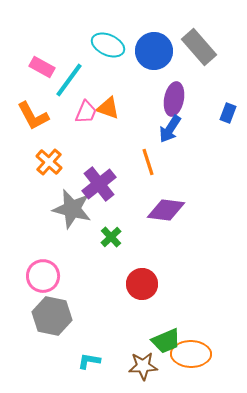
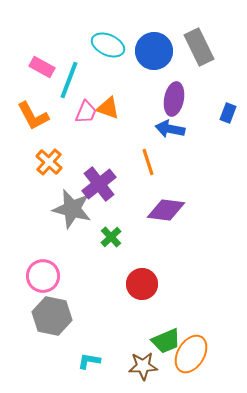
gray rectangle: rotated 15 degrees clockwise
cyan line: rotated 15 degrees counterclockwise
blue arrow: rotated 68 degrees clockwise
orange ellipse: rotated 60 degrees counterclockwise
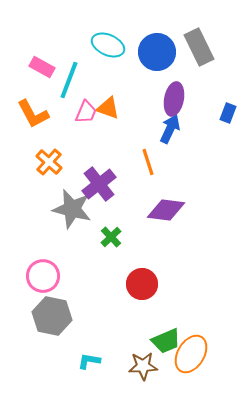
blue circle: moved 3 px right, 1 px down
orange L-shape: moved 2 px up
blue arrow: rotated 104 degrees clockwise
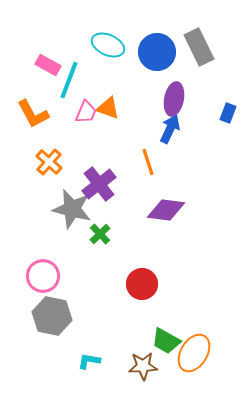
pink rectangle: moved 6 px right, 2 px up
green cross: moved 11 px left, 3 px up
green trapezoid: rotated 52 degrees clockwise
orange ellipse: moved 3 px right, 1 px up
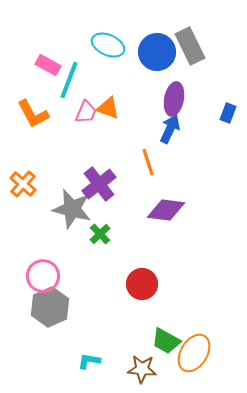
gray rectangle: moved 9 px left, 1 px up
orange cross: moved 26 px left, 22 px down
gray hexagon: moved 2 px left, 9 px up; rotated 24 degrees clockwise
brown star: moved 1 px left, 3 px down; rotated 8 degrees clockwise
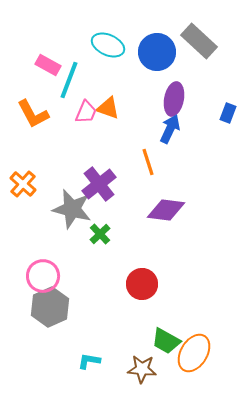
gray rectangle: moved 9 px right, 5 px up; rotated 21 degrees counterclockwise
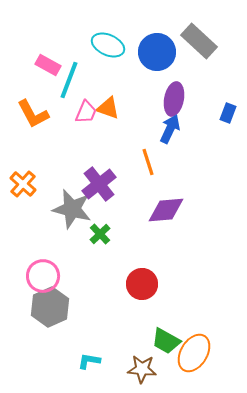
purple diamond: rotated 12 degrees counterclockwise
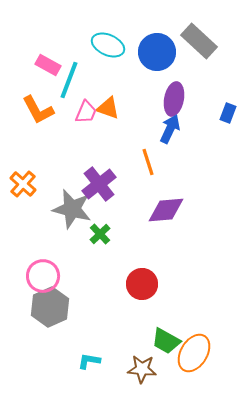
orange L-shape: moved 5 px right, 4 px up
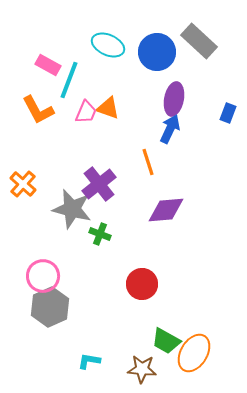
green cross: rotated 25 degrees counterclockwise
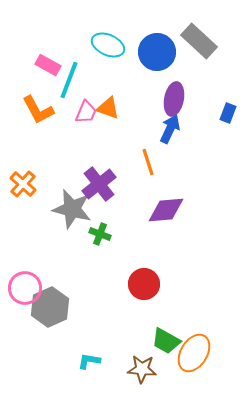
pink circle: moved 18 px left, 12 px down
red circle: moved 2 px right
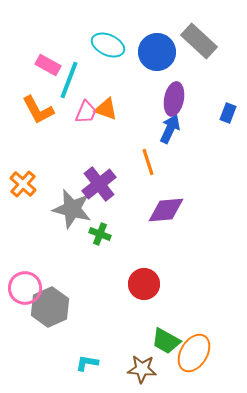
orange triangle: moved 2 px left, 1 px down
cyan L-shape: moved 2 px left, 2 px down
